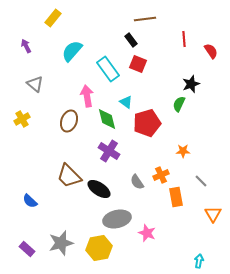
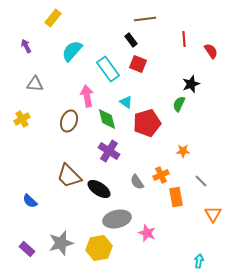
gray triangle: rotated 36 degrees counterclockwise
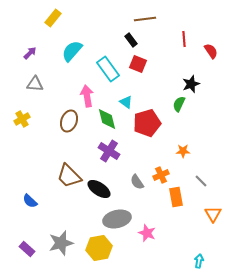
purple arrow: moved 4 px right, 7 px down; rotated 72 degrees clockwise
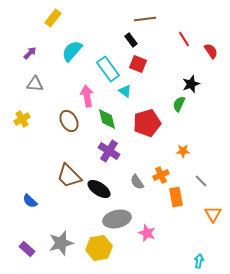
red line: rotated 28 degrees counterclockwise
cyan triangle: moved 1 px left, 11 px up
brown ellipse: rotated 50 degrees counterclockwise
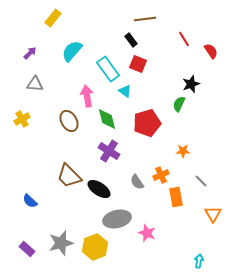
yellow hexagon: moved 4 px left, 1 px up; rotated 10 degrees counterclockwise
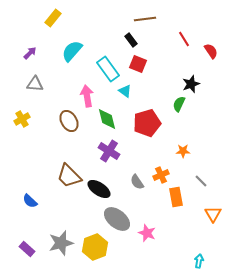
gray ellipse: rotated 52 degrees clockwise
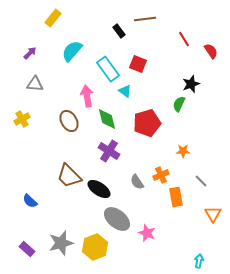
black rectangle: moved 12 px left, 9 px up
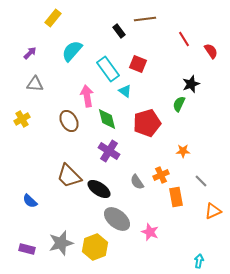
orange triangle: moved 3 px up; rotated 36 degrees clockwise
pink star: moved 3 px right, 1 px up
purple rectangle: rotated 28 degrees counterclockwise
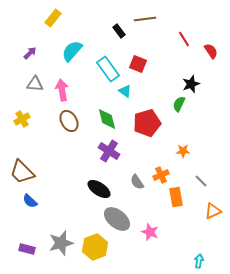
pink arrow: moved 25 px left, 6 px up
brown trapezoid: moved 47 px left, 4 px up
